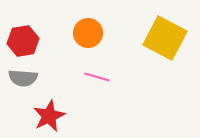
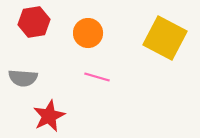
red hexagon: moved 11 px right, 19 px up
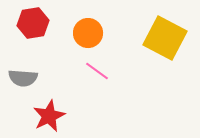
red hexagon: moved 1 px left, 1 px down
pink line: moved 6 px up; rotated 20 degrees clockwise
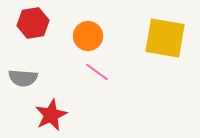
orange circle: moved 3 px down
yellow square: rotated 18 degrees counterclockwise
pink line: moved 1 px down
red star: moved 2 px right, 1 px up
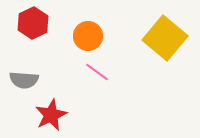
red hexagon: rotated 16 degrees counterclockwise
yellow square: rotated 30 degrees clockwise
gray semicircle: moved 1 px right, 2 px down
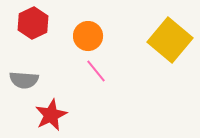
yellow square: moved 5 px right, 2 px down
pink line: moved 1 px left, 1 px up; rotated 15 degrees clockwise
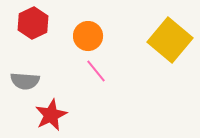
gray semicircle: moved 1 px right, 1 px down
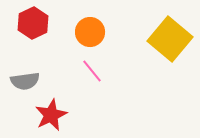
orange circle: moved 2 px right, 4 px up
yellow square: moved 1 px up
pink line: moved 4 px left
gray semicircle: rotated 12 degrees counterclockwise
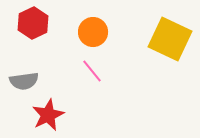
orange circle: moved 3 px right
yellow square: rotated 15 degrees counterclockwise
gray semicircle: moved 1 px left
red star: moved 3 px left
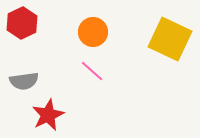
red hexagon: moved 11 px left
pink line: rotated 10 degrees counterclockwise
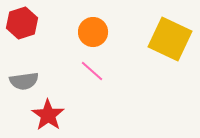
red hexagon: rotated 8 degrees clockwise
red star: rotated 12 degrees counterclockwise
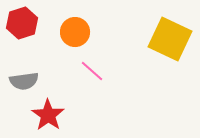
orange circle: moved 18 px left
